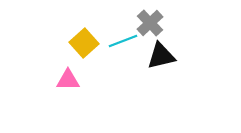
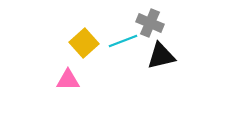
gray cross: rotated 24 degrees counterclockwise
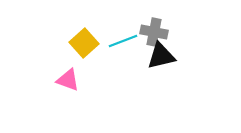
gray cross: moved 4 px right, 9 px down; rotated 12 degrees counterclockwise
pink triangle: rotated 20 degrees clockwise
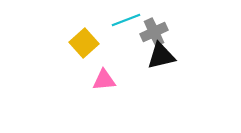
gray cross: rotated 36 degrees counterclockwise
cyan line: moved 3 px right, 21 px up
pink triangle: moved 36 px right; rotated 25 degrees counterclockwise
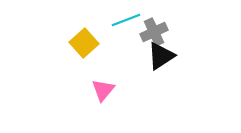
black triangle: rotated 20 degrees counterclockwise
pink triangle: moved 1 px left, 10 px down; rotated 45 degrees counterclockwise
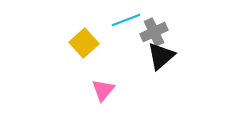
black triangle: rotated 8 degrees counterclockwise
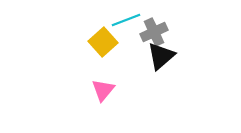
yellow square: moved 19 px right, 1 px up
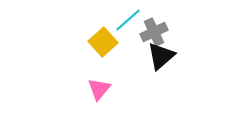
cyan line: moved 2 px right; rotated 20 degrees counterclockwise
pink triangle: moved 4 px left, 1 px up
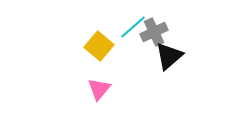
cyan line: moved 5 px right, 7 px down
yellow square: moved 4 px left, 4 px down; rotated 8 degrees counterclockwise
black triangle: moved 8 px right
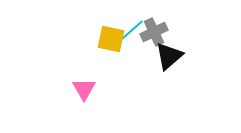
cyan line: moved 2 px left, 4 px down
yellow square: moved 12 px right, 7 px up; rotated 28 degrees counterclockwise
pink triangle: moved 15 px left; rotated 10 degrees counterclockwise
